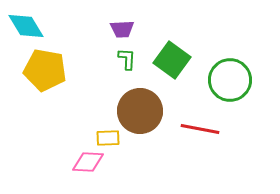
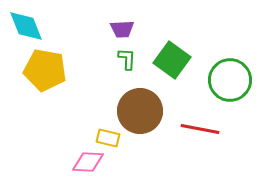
cyan diamond: rotated 9 degrees clockwise
yellow rectangle: rotated 15 degrees clockwise
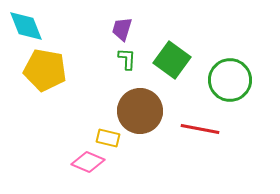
purple trapezoid: rotated 110 degrees clockwise
pink diamond: rotated 20 degrees clockwise
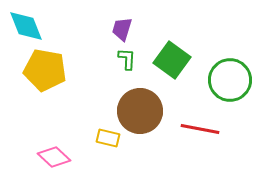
pink diamond: moved 34 px left, 5 px up; rotated 20 degrees clockwise
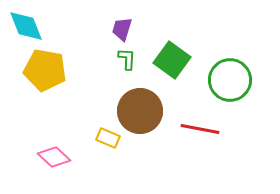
yellow rectangle: rotated 10 degrees clockwise
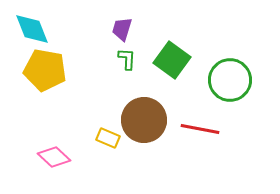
cyan diamond: moved 6 px right, 3 px down
brown circle: moved 4 px right, 9 px down
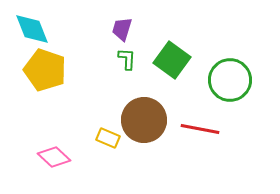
yellow pentagon: rotated 9 degrees clockwise
